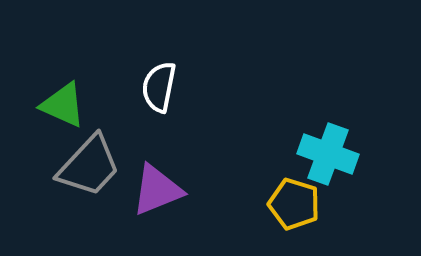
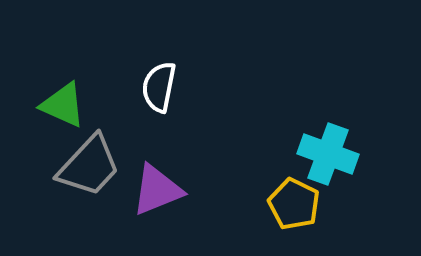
yellow pentagon: rotated 9 degrees clockwise
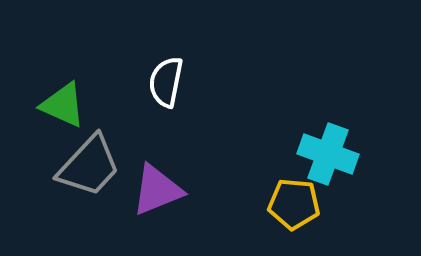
white semicircle: moved 7 px right, 5 px up
yellow pentagon: rotated 21 degrees counterclockwise
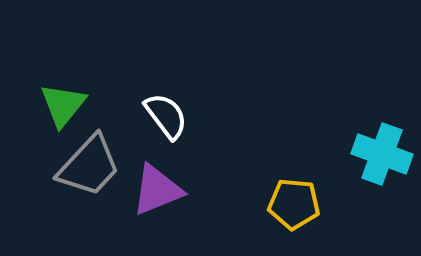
white semicircle: moved 34 px down; rotated 132 degrees clockwise
green triangle: rotated 45 degrees clockwise
cyan cross: moved 54 px right
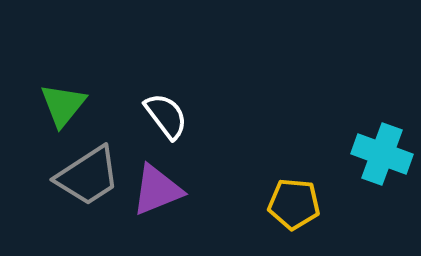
gray trapezoid: moved 1 px left, 10 px down; rotated 14 degrees clockwise
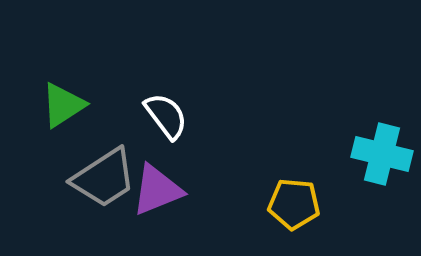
green triangle: rotated 18 degrees clockwise
cyan cross: rotated 6 degrees counterclockwise
gray trapezoid: moved 16 px right, 2 px down
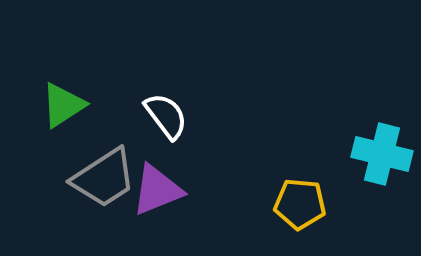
yellow pentagon: moved 6 px right
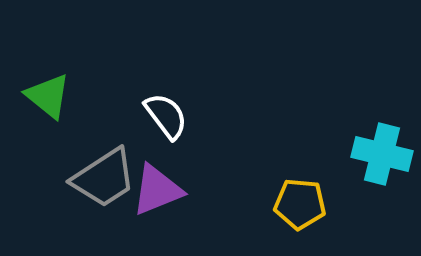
green triangle: moved 15 px left, 9 px up; rotated 48 degrees counterclockwise
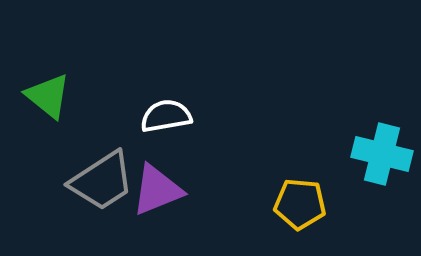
white semicircle: rotated 63 degrees counterclockwise
gray trapezoid: moved 2 px left, 3 px down
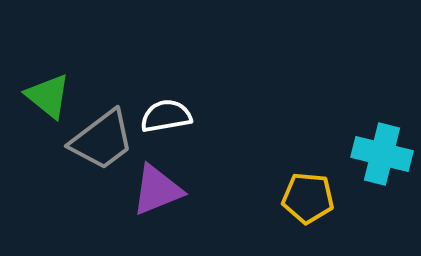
gray trapezoid: moved 41 px up; rotated 4 degrees counterclockwise
yellow pentagon: moved 8 px right, 6 px up
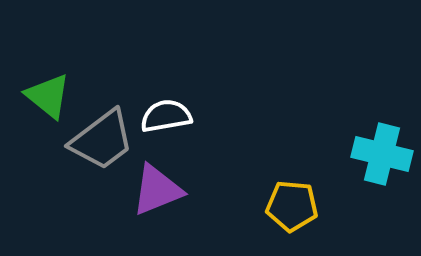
yellow pentagon: moved 16 px left, 8 px down
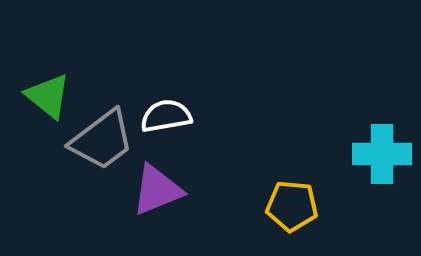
cyan cross: rotated 14 degrees counterclockwise
